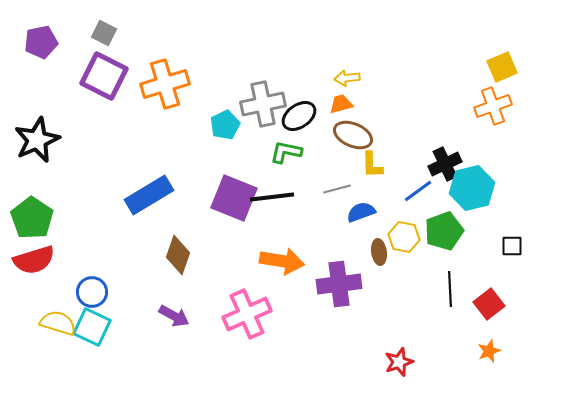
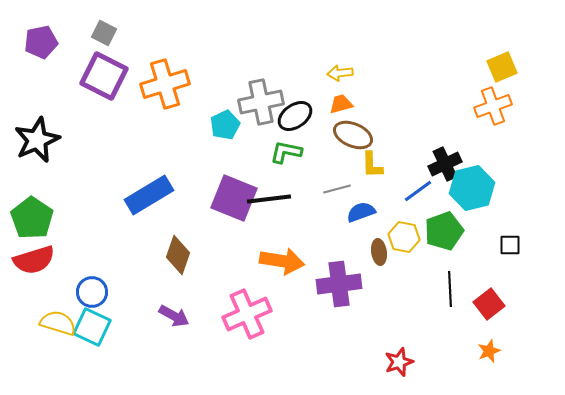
yellow arrow at (347, 78): moved 7 px left, 5 px up
gray cross at (263, 104): moved 2 px left, 2 px up
black ellipse at (299, 116): moved 4 px left
black line at (272, 197): moved 3 px left, 2 px down
black square at (512, 246): moved 2 px left, 1 px up
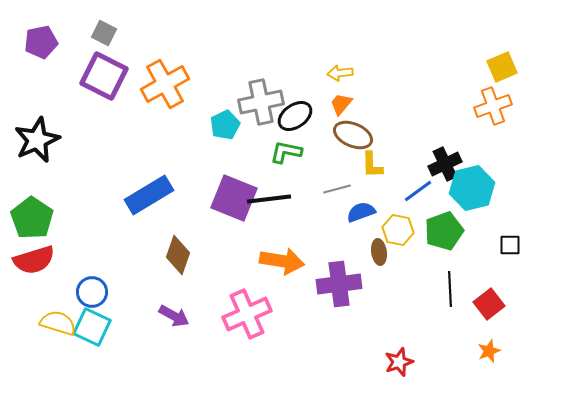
orange cross at (165, 84): rotated 12 degrees counterclockwise
orange trapezoid at (341, 104): rotated 35 degrees counterclockwise
yellow hexagon at (404, 237): moved 6 px left, 7 px up
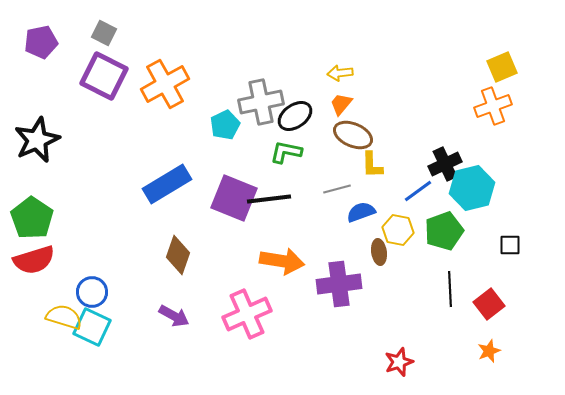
blue rectangle at (149, 195): moved 18 px right, 11 px up
yellow semicircle at (58, 323): moved 6 px right, 6 px up
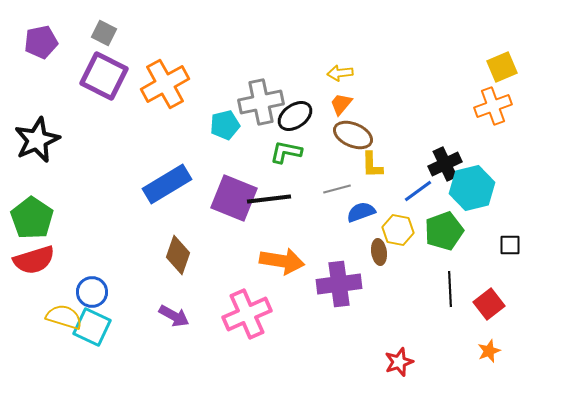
cyan pentagon at (225, 125): rotated 12 degrees clockwise
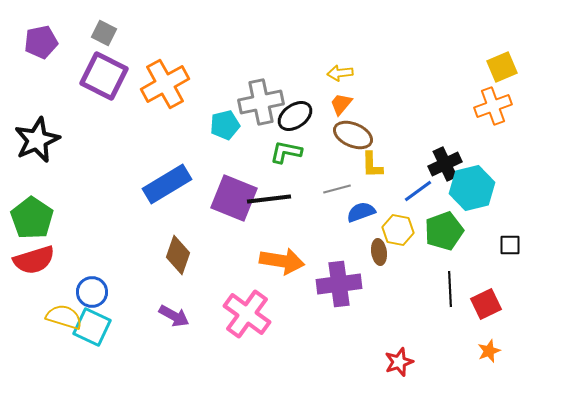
red square at (489, 304): moved 3 px left; rotated 12 degrees clockwise
pink cross at (247, 314): rotated 30 degrees counterclockwise
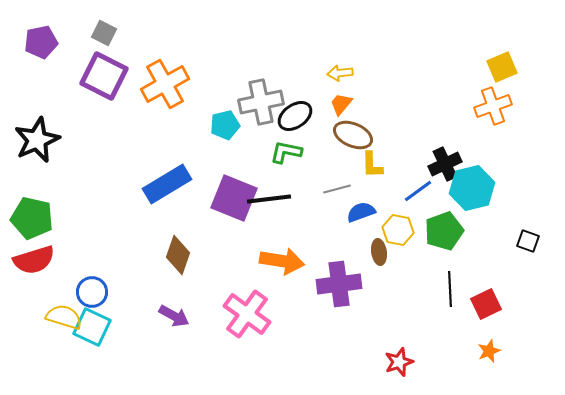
green pentagon at (32, 218): rotated 21 degrees counterclockwise
black square at (510, 245): moved 18 px right, 4 px up; rotated 20 degrees clockwise
